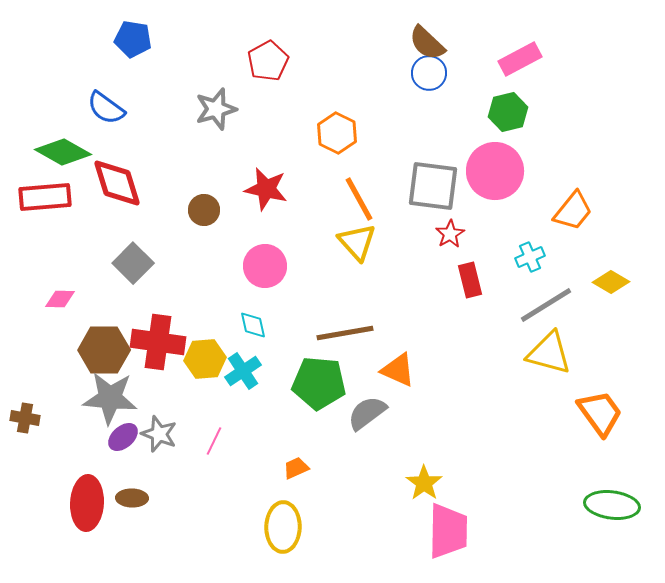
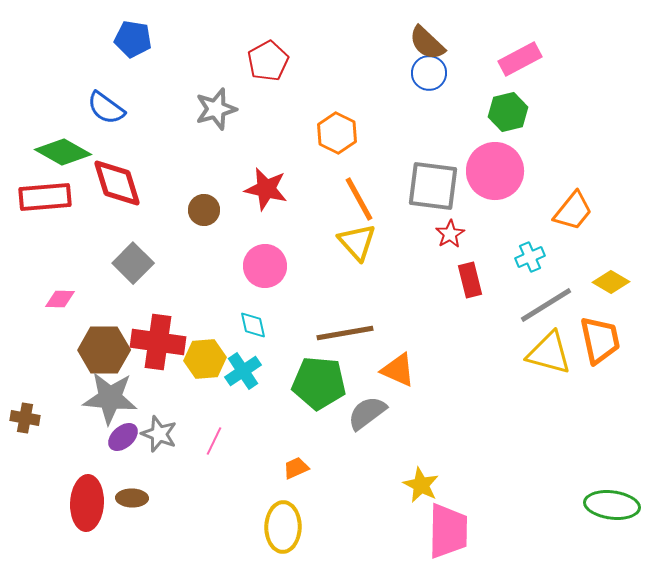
orange trapezoid at (600, 413): moved 73 px up; rotated 24 degrees clockwise
yellow star at (424, 483): moved 3 px left, 2 px down; rotated 9 degrees counterclockwise
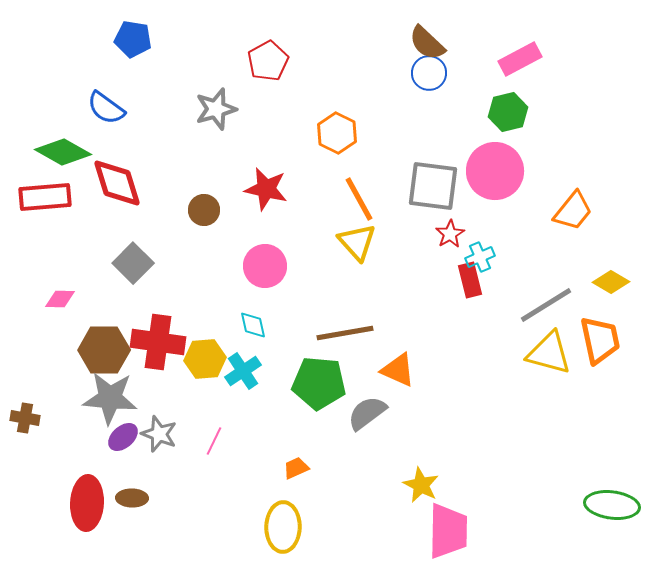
cyan cross at (530, 257): moved 50 px left
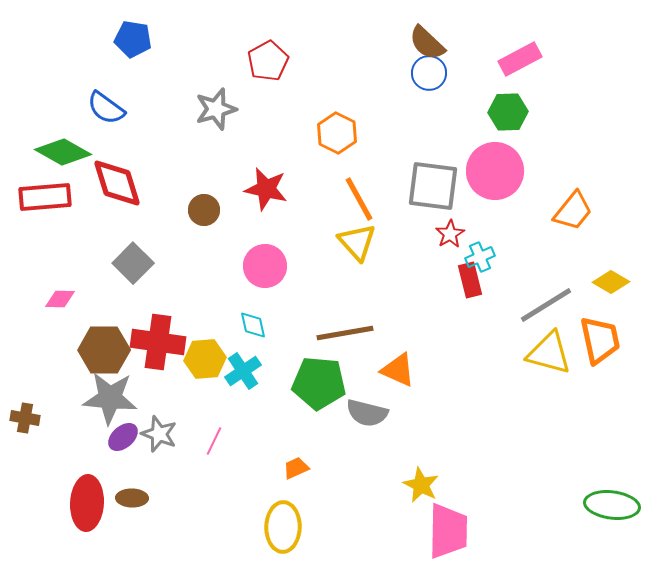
green hexagon at (508, 112): rotated 12 degrees clockwise
gray semicircle at (367, 413): rotated 129 degrees counterclockwise
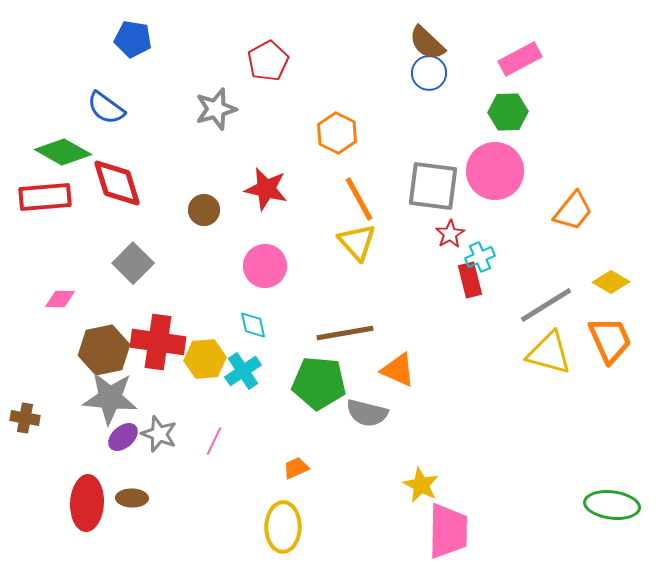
orange trapezoid at (600, 340): moved 10 px right; rotated 12 degrees counterclockwise
brown hexagon at (104, 350): rotated 12 degrees counterclockwise
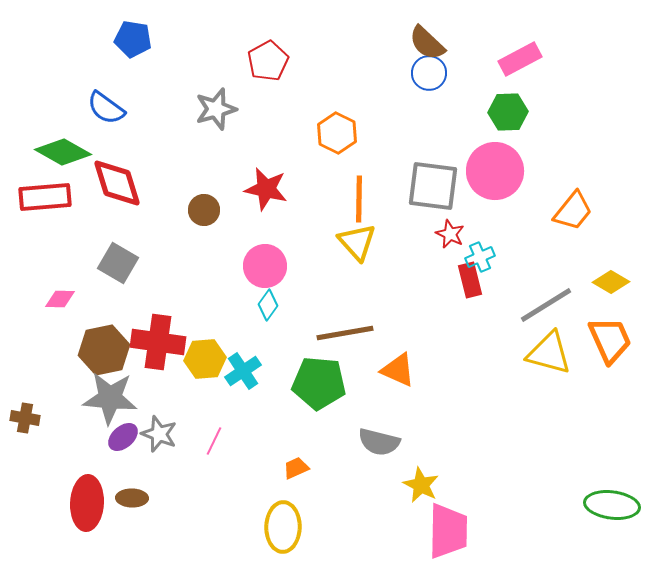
orange line at (359, 199): rotated 30 degrees clockwise
red star at (450, 234): rotated 16 degrees counterclockwise
gray square at (133, 263): moved 15 px left; rotated 15 degrees counterclockwise
cyan diamond at (253, 325): moved 15 px right, 20 px up; rotated 48 degrees clockwise
gray semicircle at (367, 413): moved 12 px right, 29 px down
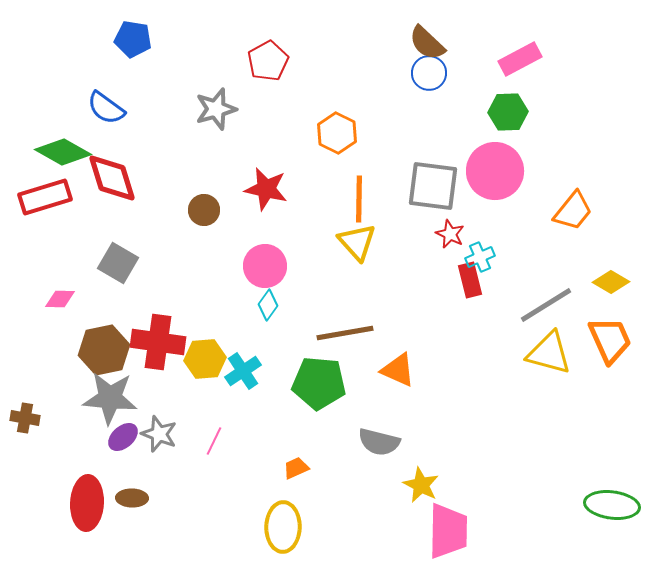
red diamond at (117, 183): moved 5 px left, 5 px up
red rectangle at (45, 197): rotated 12 degrees counterclockwise
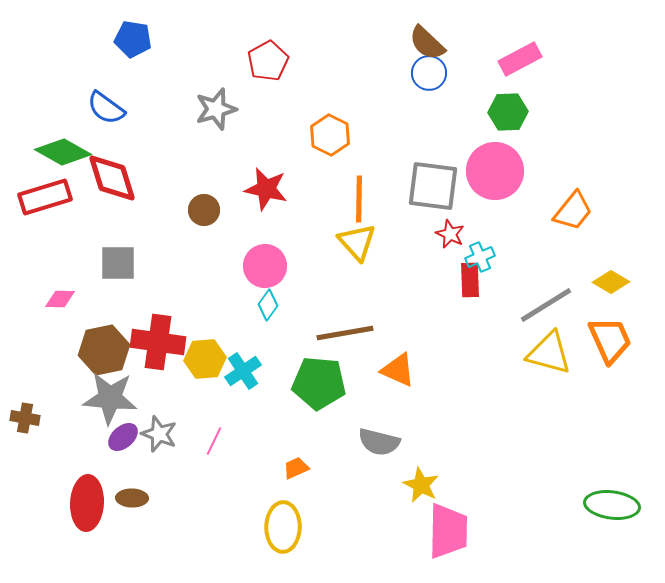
orange hexagon at (337, 133): moved 7 px left, 2 px down
gray square at (118, 263): rotated 30 degrees counterclockwise
red rectangle at (470, 280): rotated 12 degrees clockwise
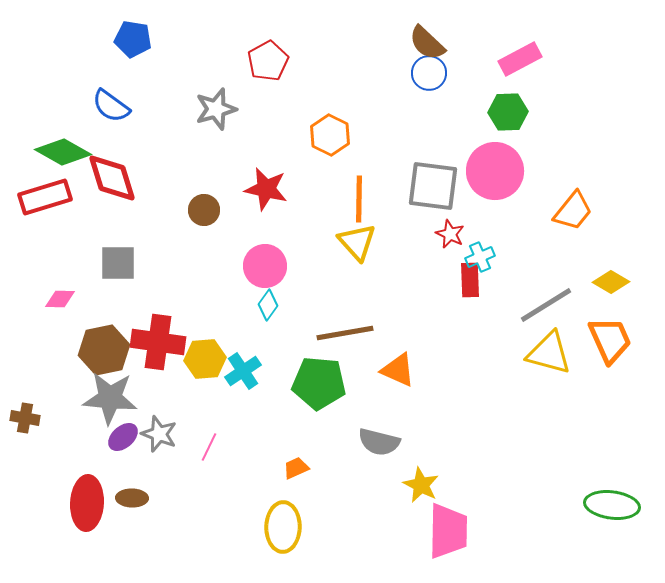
blue semicircle at (106, 108): moved 5 px right, 2 px up
pink line at (214, 441): moved 5 px left, 6 px down
